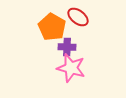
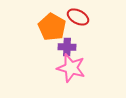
red ellipse: rotated 10 degrees counterclockwise
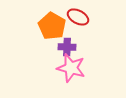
orange pentagon: moved 1 px up
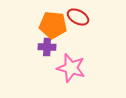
orange pentagon: moved 1 px right, 1 px up; rotated 24 degrees counterclockwise
purple cross: moved 20 px left
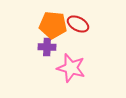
red ellipse: moved 7 px down
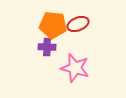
red ellipse: rotated 50 degrees counterclockwise
pink star: moved 4 px right
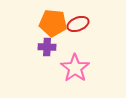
orange pentagon: moved 2 px up
pink star: rotated 20 degrees clockwise
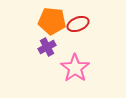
orange pentagon: moved 1 px left, 2 px up
purple cross: rotated 30 degrees counterclockwise
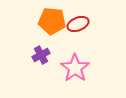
purple cross: moved 6 px left, 8 px down
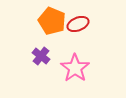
orange pentagon: rotated 16 degrees clockwise
purple cross: moved 1 px down; rotated 24 degrees counterclockwise
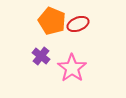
pink star: moved 3 px left
